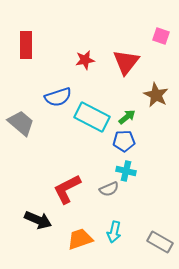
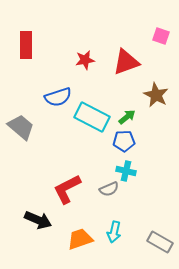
red triangle: rotated 32 degrees clockwise
gray trapezoid: moved 4 px down
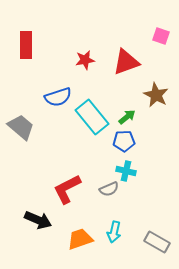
cyan rectangle: rotated 24 degrees clockwise
gray rectangle: moved 3 px left
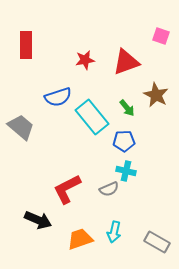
green arrow: moved 9 px up; rotated 90 degrees clockwise
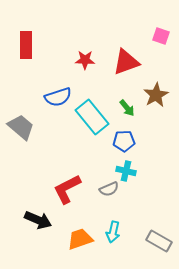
red star: rotated 12 degrees clockwise
brown star: rotated 15 degrees clockwise
cyan arrow: moved 1 px left
gray rectangle: moved 2 px right, 1 px up
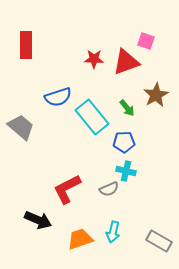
pink square: moved 15 px left, 5 px down
red star: moved 9 px right, 1 px up
blue pentagon: moved 1 px down
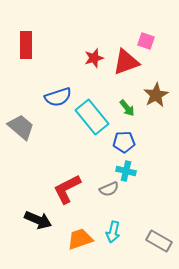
red star: moved 1 px up; rotated 18 degrees counterclockwise
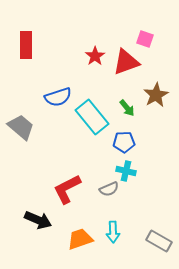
pink square: moved 1 px left, 2 px up
red star: moved 1 px right, 2 px up; rotated 18 degrees counterclockwise
cyan arrow: rotated 15 degrees counterclockwise
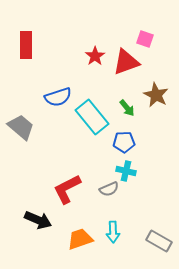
brown star: rotated 15 degrees counterclockwise
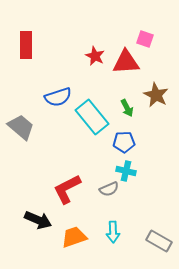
red star: rotated 12 degrees counterclockwise
red triangle: rotated 16 degrees clockwise
green arrow: rotated 12 degrees clockwise
orange trapezoid: moved 6 px left, 2 px up
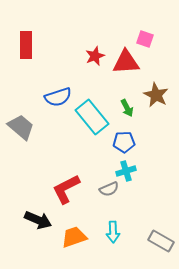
red star: rotated 24 degrees clockwise
cyan cross: rotated 30 degrees counterclockwise
red L-shape: moved 1 px left
gray rectangle: moved 2 px right
